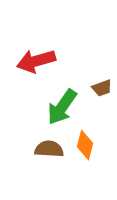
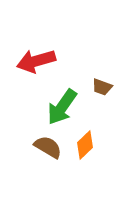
brown trapezoid: moved 1 px up; rotated 40 degrees clockwise
orange diamond: rotated 32 degrees clockwise
brown semicircle: moved 1 px left, 2 px up; rotated 28 degrees clockwise
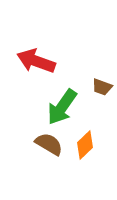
red arrow: rotated 36 degrees clockwise
brown semicircle: moved 1 px right, 3 px up
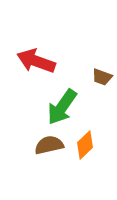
brown trapezoid: moved 10 px up
brown semicircle: moved 1 px down; rotated 44 degrees counterclockwise
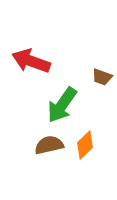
red arrow: moved 5 px left
green arrow: moved 2 px up
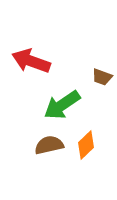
green arrow: rotated 21 degrees clockwise
orange diamond: moved 1 px right
